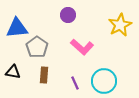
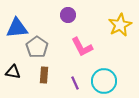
pink L-shape: rotated 20 degrees clockwise
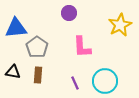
purple circle: moved 1 px right, 2 px up
blue triangle: moved 1 px left
pink L-shape: rotated 25 degrees clockwise
brown rectangle: moved 6 px left
cyan circle: moved 1 px right
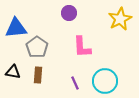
yellow star: moved 6 px up
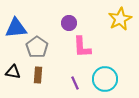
purple circle: moved 10 px down
cyan circle: moved 2 px up
